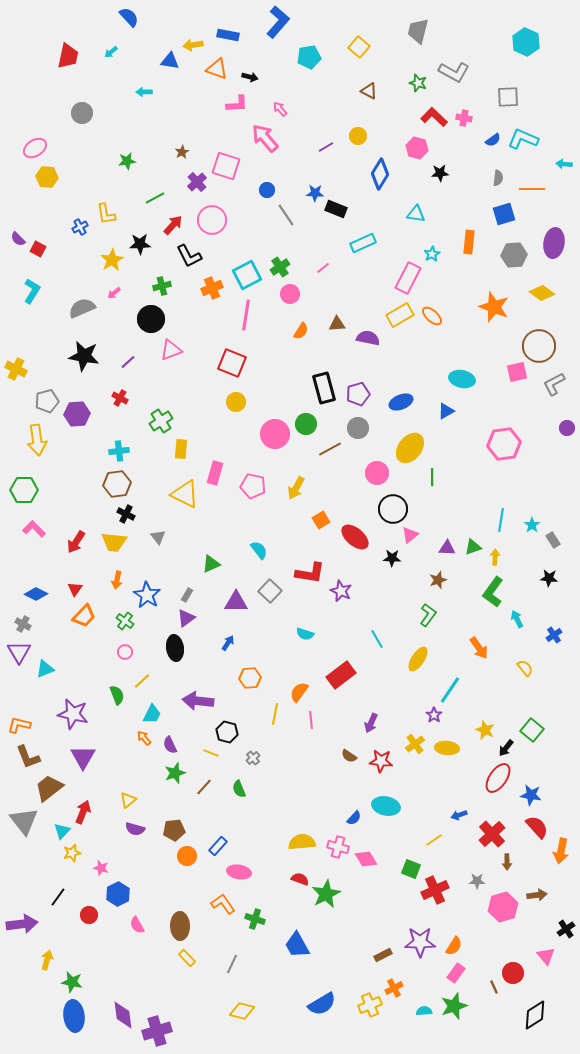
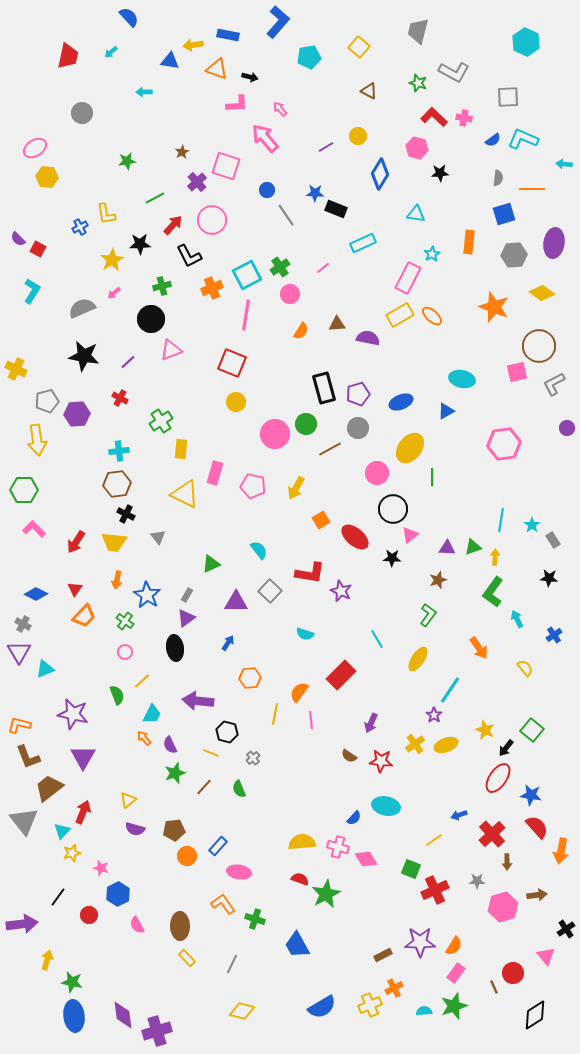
red rectangle at (341, 675): rotated 8 degrees counterclockwise
yellow ellipse at (447, 748): moved 1 px left, 3 px up; rotated 25 degrees counterclockwise
blue semicircle at (322, 1004): moved 3 px down
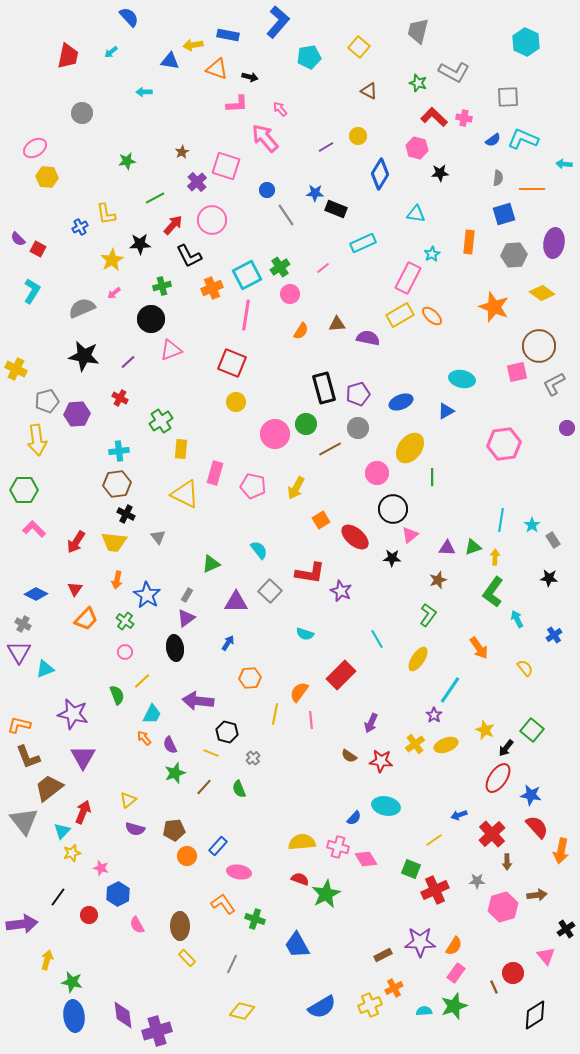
orange trapezoid at (84, 616): moved 2 px right, 3 px down
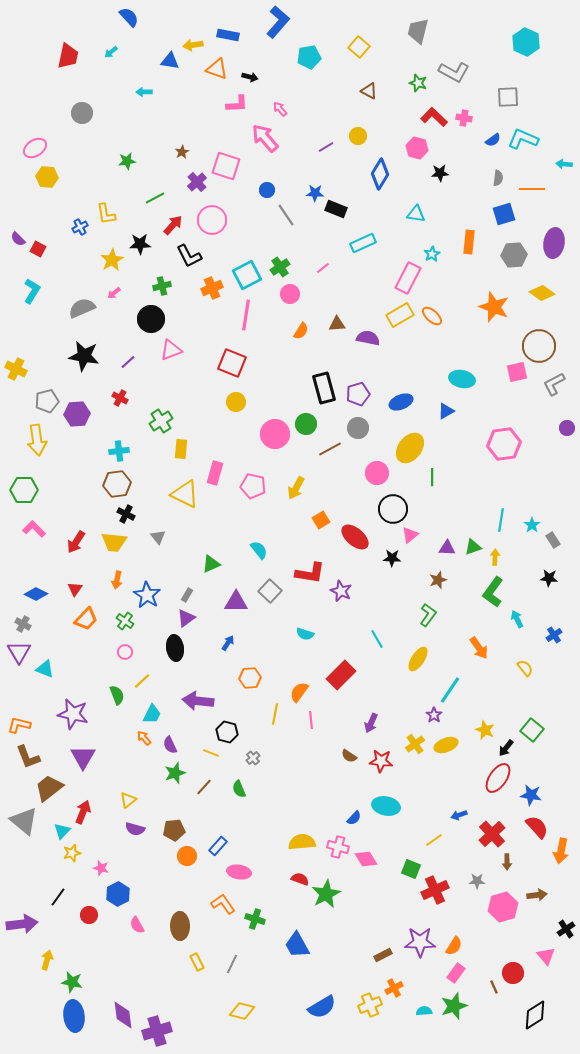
cyan triangle at (45, 669): rotated 42 degrees clockwise
gray triangle at (24, 821): rotated 12 degrees counterclockwise
yellow rectangle at (187, 958): moved 10 px right, 4 px down; rotated 18 degrees clockwise
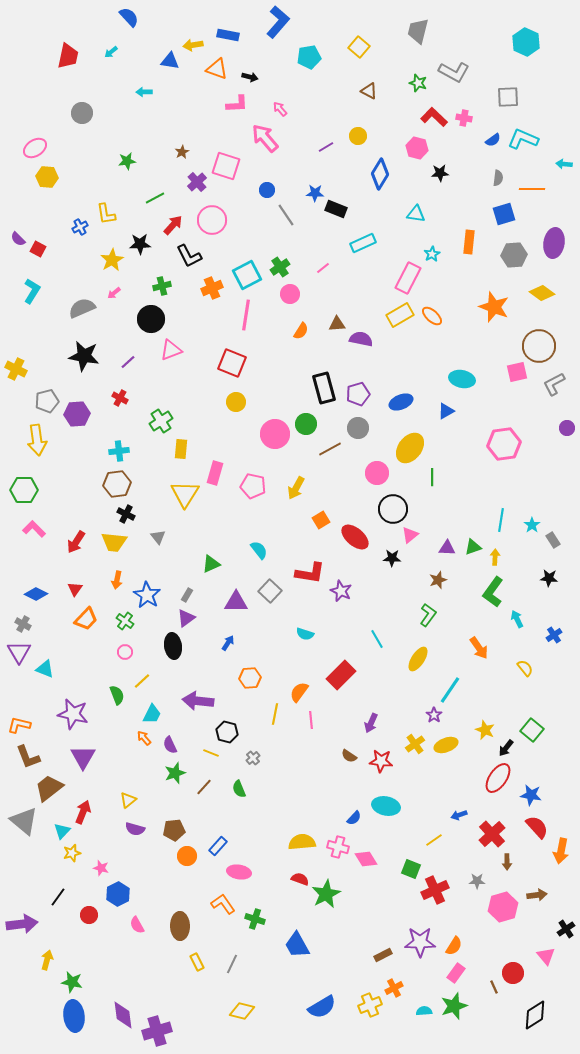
purple semicircle at (368, 338): moved 7 px left, 1 px down
yellow triangle at (185, 494): rotated 36 degrees clockwise
black ellipse at (175, 648): moved 2 px left, 2 px up
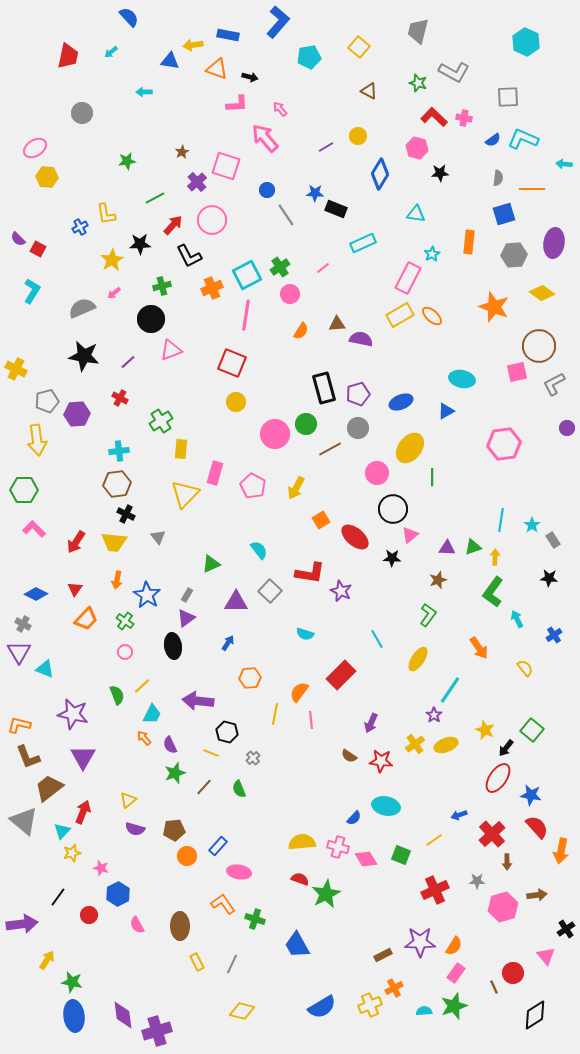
pink pentagon at (253, 486): rotated 15 degrees clockwise
yellow triangle at (185, 494): rotated 12 degrees clockwise
yellow line at (142, 681): moved 5 px down
green square at (411, 869): moved 10 px left, 14 px up
yellow arrow at (47, 960): rotated 18 degrees clockwise
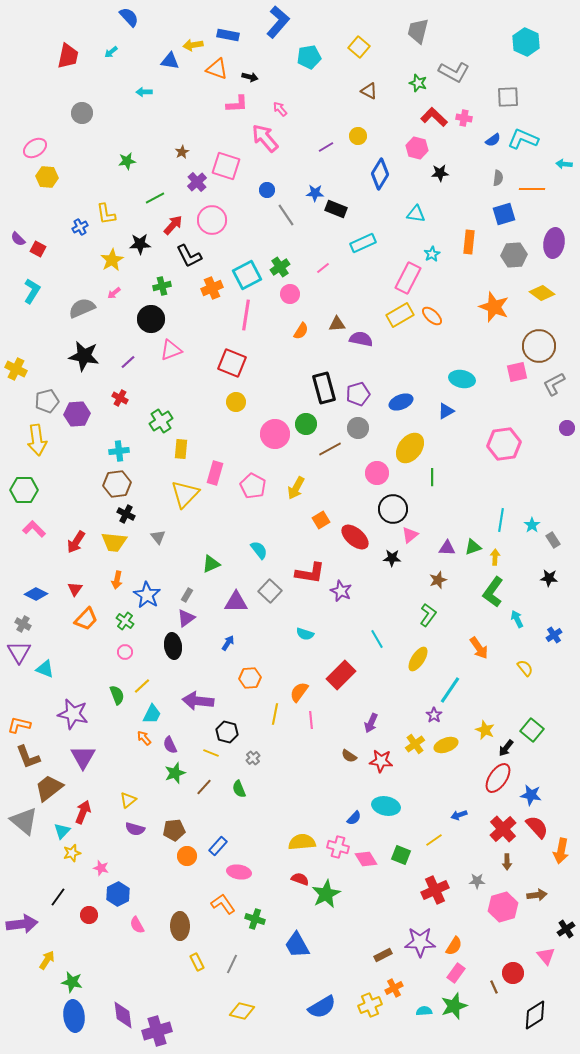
red cross at (492, 834): moved 11 px right, 5 px up
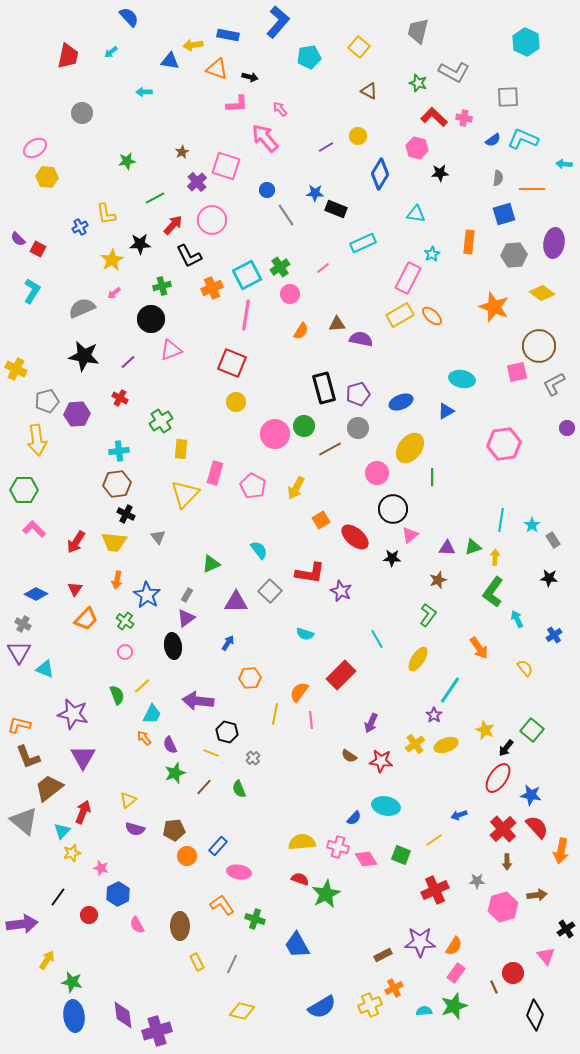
green circle at (306, 424): moved 2 px left, 2 px down
orange L-shape at (223, 904): moved 1 px left, 1 px down
black diamond at (535, 1015): rotated 36 degrees counterclockwise
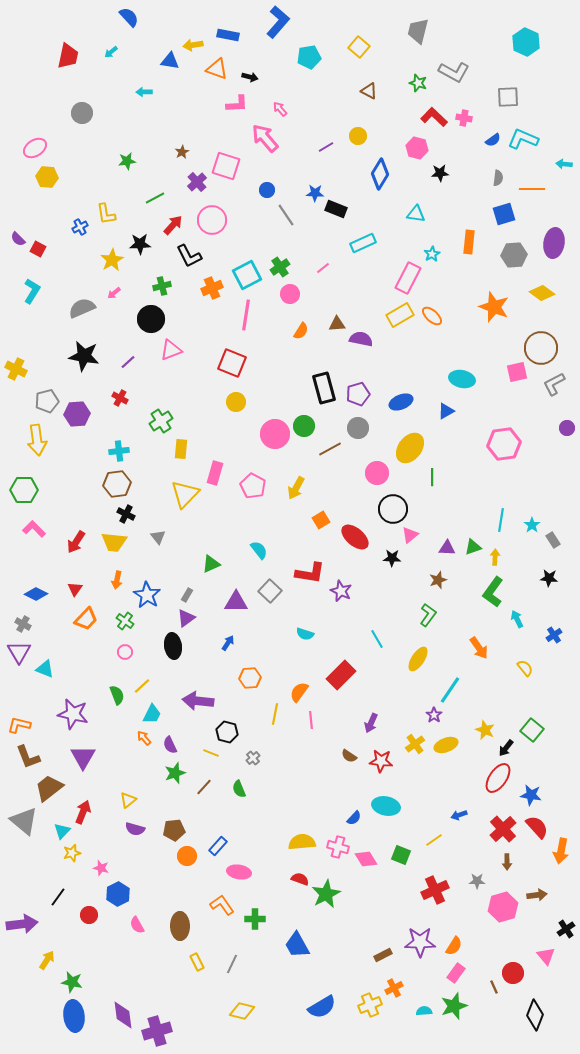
brown circle at (539, 346): moved 2 px right, 2 px down
green cross at (255, 919): rotated 18 degrees counterclockwise
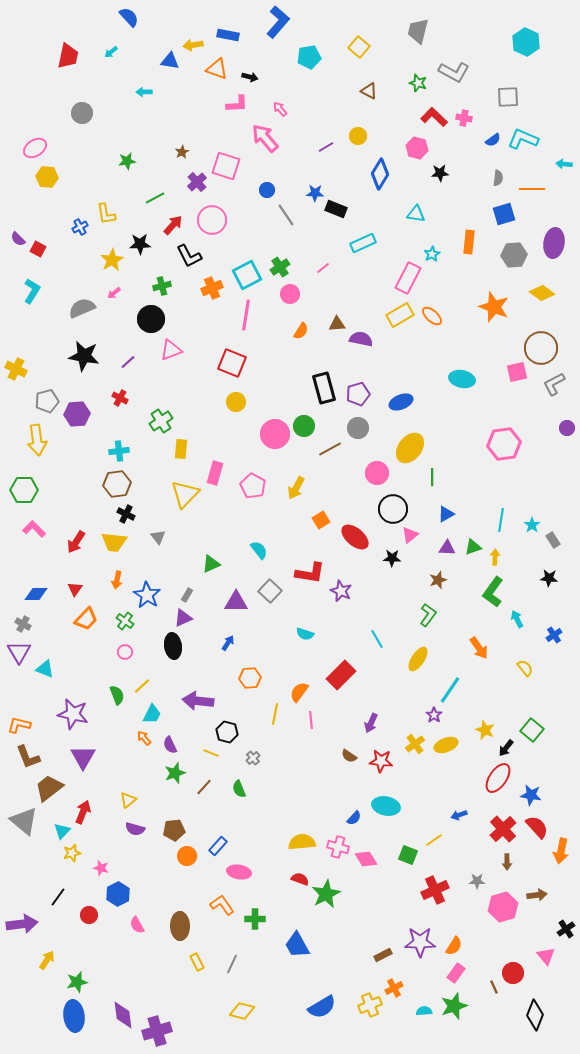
blue triangle at (446, 411): moved 103 px down
blue diamond at (36, 594): rotated 25 degrees counterclockwise
purple triangle at (186, 618): moved 3 px left; rotated 12 degrees clockwise
green square at (401, 855): moved 7 px right
green star at (72, 982): moved 5 px right; rotated 25 degrees counterclockwise
